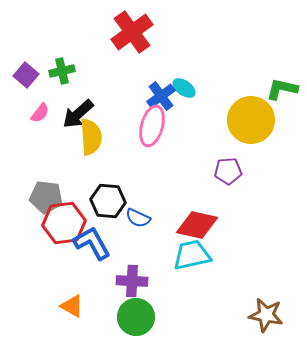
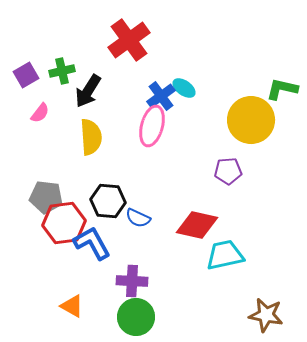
red cross: moved 3 px left, 8 px down
purple square: rotated 20 degrees clockwise
black arrow: moved 10 px right, 23 px up; rotated 16 degrees counterclockwise
cyan trapezoid: moved 33 px right
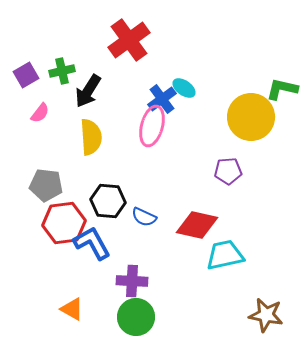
blue cross: moved 1 px right, 3 px down
yellow circle: moved 3 px up
gray pentagon: moved 12 px up
blue semicircle: moved 6 px right, 1 px up
orange triangle: moved 3 px down
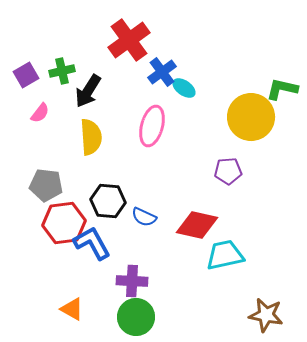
blue cross: moved 27 px up
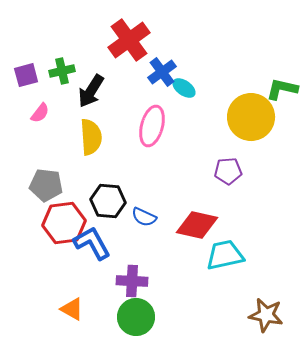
purple square: rotated 15 degrees clockwise
black arrow: moved 3 px right
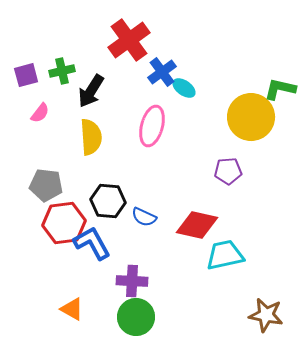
green L-shape: moved 2 px left
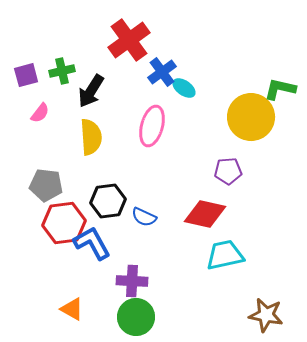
black hexagon: rotated 12 degrees counterclockwise
red diamond: moved 8 px right, 11 px up
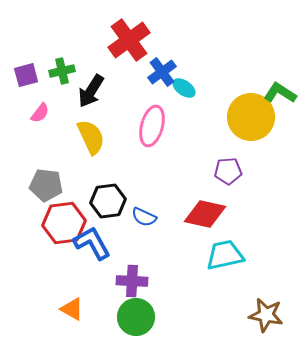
green L-shape: moved 4 px down; rotated 20 degrees clockwise
yellow semicircle: rotated 21 degrees counterclockwise
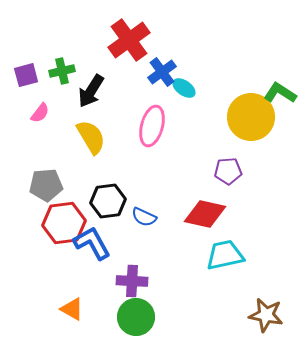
yellow semicircle: rotated 6 degrees counterclockwise
gray pentagon: rotated 12 degrees counterclockwise
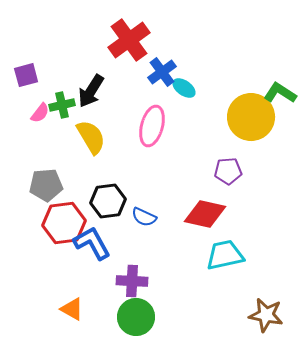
green cross: moved 34 px down
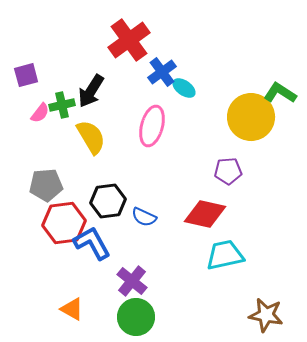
purple cross: rotated 36 degrees clockwise
